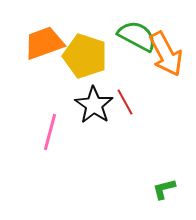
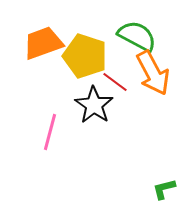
orange trapezoid: moved 1 px left
orange arrow: moved 13 px left, 19 px down
red line: moved 10 px left, 20 px up; rotated 24 degrees counterclockwise
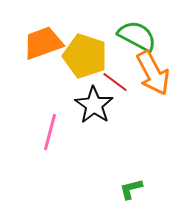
green L-shape: moved 33 px left
